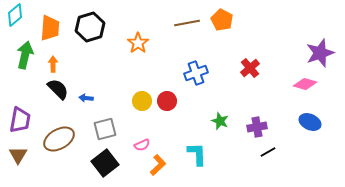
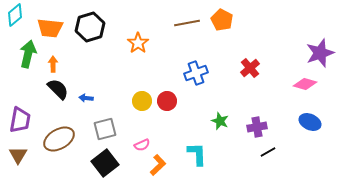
orange trapezoid: rotated 92 degrees clockwise
green arrow: moved 3 px right, 1 px up
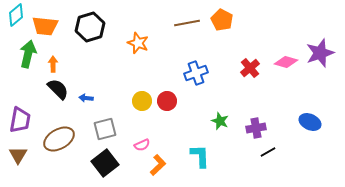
cyan diamond: moved 1 px right
orange trapezoid: moved 5 px left, 2 px up
orange star: rotated 15 degrees counterclockwise
pink diamond: moved 19 px left, 22 px up
purple cross: moved 1 px left, 1 px down
cyan L-shape: moved 3 px right, 2 px down
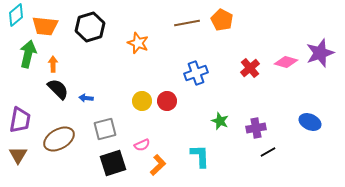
black square: moved 8 px right; rotated 20 degrees clockwise
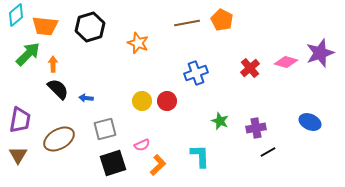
green arrow: rotated 32 degrees clockwise
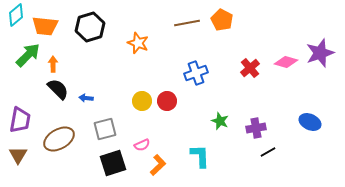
green arrow: moved 1 px down
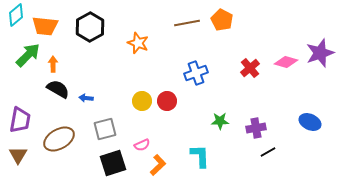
black hexagon: rotated 12 degrees counterclockwise
black semicircle: rotated 15 degrees counterclockwise
green star: rotated 24 degrees counterclockwise
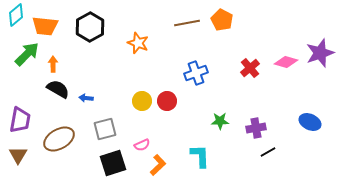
green arrow: moved 1 px left, 1 px up
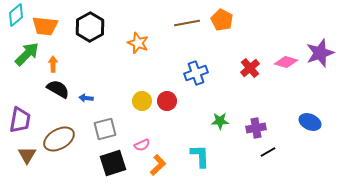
brown triangle: moved 9 px right
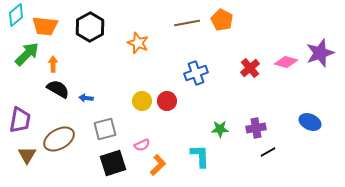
green star: moved 8 px down
